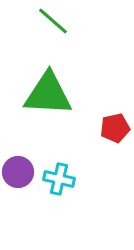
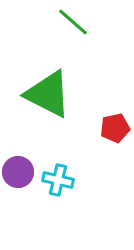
green line: moved 20 px right, 1 px down
green triangle: rotated 24 degrees clockwise
cyan cross: moved 1 px left, 1 px down
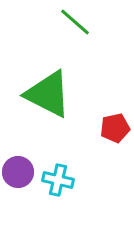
green line: moved 2 px right
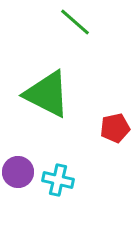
green triangle: moved 1 px left
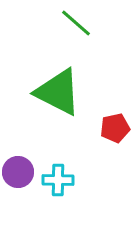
green line: moved 1 px right, 1 px down
green triangle: moved 11 px right, 2 px up
cyan cross: rotated 12 degrees counterclockwise
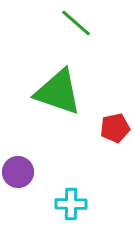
green triangle: rotated 8 degrees counterclockwise
cyan cross: moved 13 px right, 24 px down
